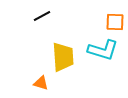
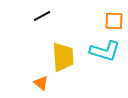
orange square: moved 1 px left, 1 px up
cyan L-shape: moved 2 px right, 1 px down
orange triangle: rotated 21 degrees clockwise
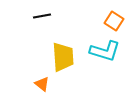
black line: rotated 18 degrees clockwise
orange square: rotated 30 degrees clockwise
orange triangle: moved 1 px right, 1 px down
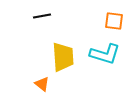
orange square: rotated 24 degrees counterclockwise
cyan L-shape: moved 3 px down
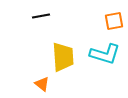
black line: moved 1 px left
orange square: rotated 18 degrees counterclockwise
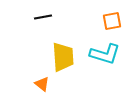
black line: moved 2 px right, 1 px down
orange square: moved 2 px left
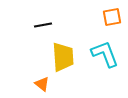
black line: moved 8 px down
orange square: moved 4 px up
cyan L-shape: rotated 128 degrees counterclockwise
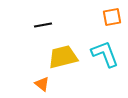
yellow trapezoid: rotated 100 degrees counterclockwise
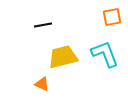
orange triangle: rotated 14 degrees counterclockwise
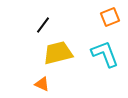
orange square: moved 2 px left; rotated 12 degrees counterclockwise
black line: rotated 42 degrees counterclockwise
yellow trapezoid: moved 5 px left, 4 px up
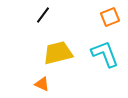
black line: moved 10 px up
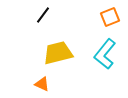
cyan L-shape: rotated 120 degrees counterclockwise
